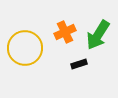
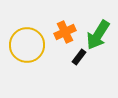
yellow circle: moved 2 px right, 3 px up
black rectangle: moved 7 px up; rotated 35 degrees counterclockwise
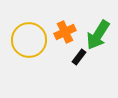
yellow circle: moved 2 px right, 5 px up
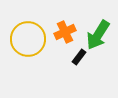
yellow circle: moved 1 px left, 1 px up
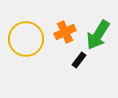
yellow circle: moved 2 px left
black rectangle: moved 3 px down
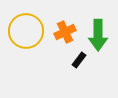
green arrow: rotated 32 degrees counterclockwise
yellow circle: moved 8 px up
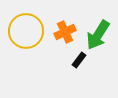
green arrow: rotated 32 degrees clockwise
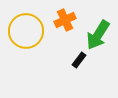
orange cross: moved 12 px up
